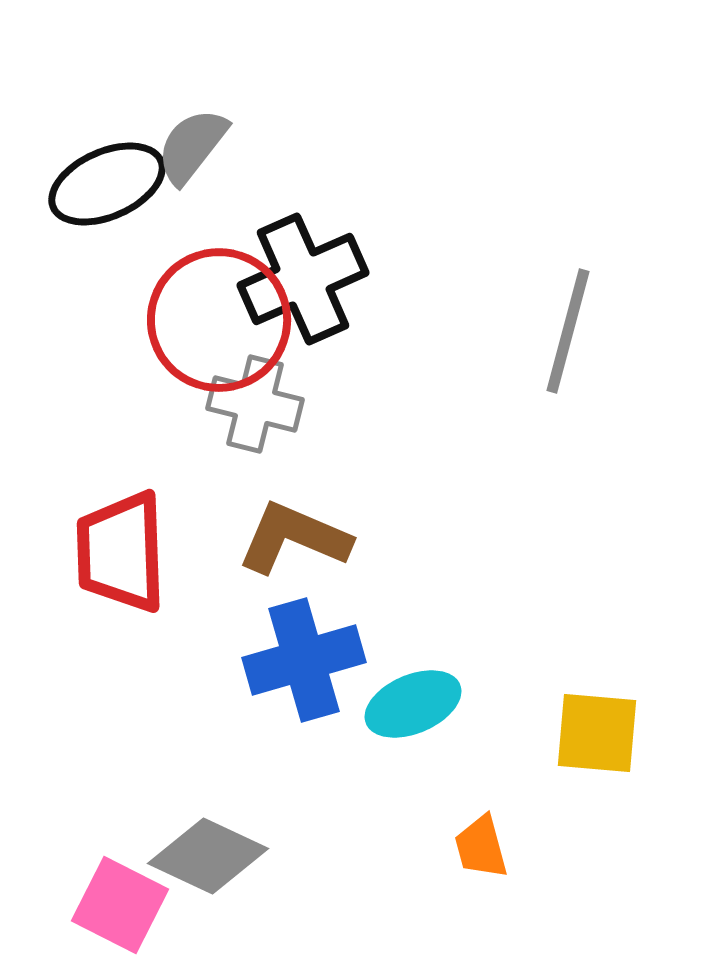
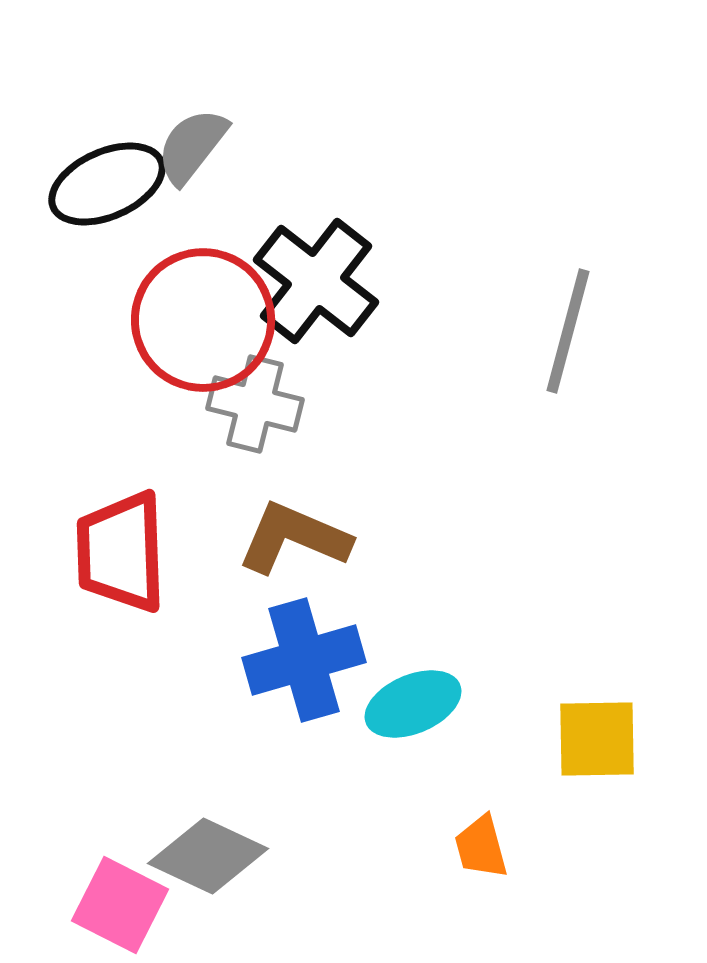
black cross: moved 13 px right, 2 px down; rotated 28 degrees counterclockwise
red circle: moved 16 px left
yellow square: moved 6 px down; rotated 6 degrees counterclockwise
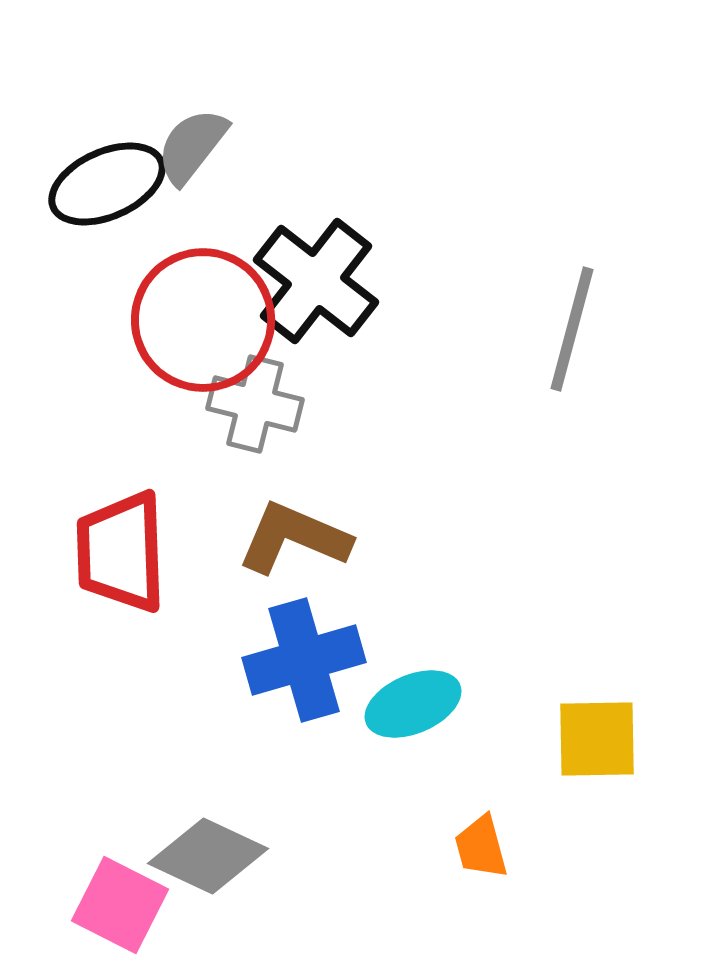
gray line: moved 4 px right, 2 px up
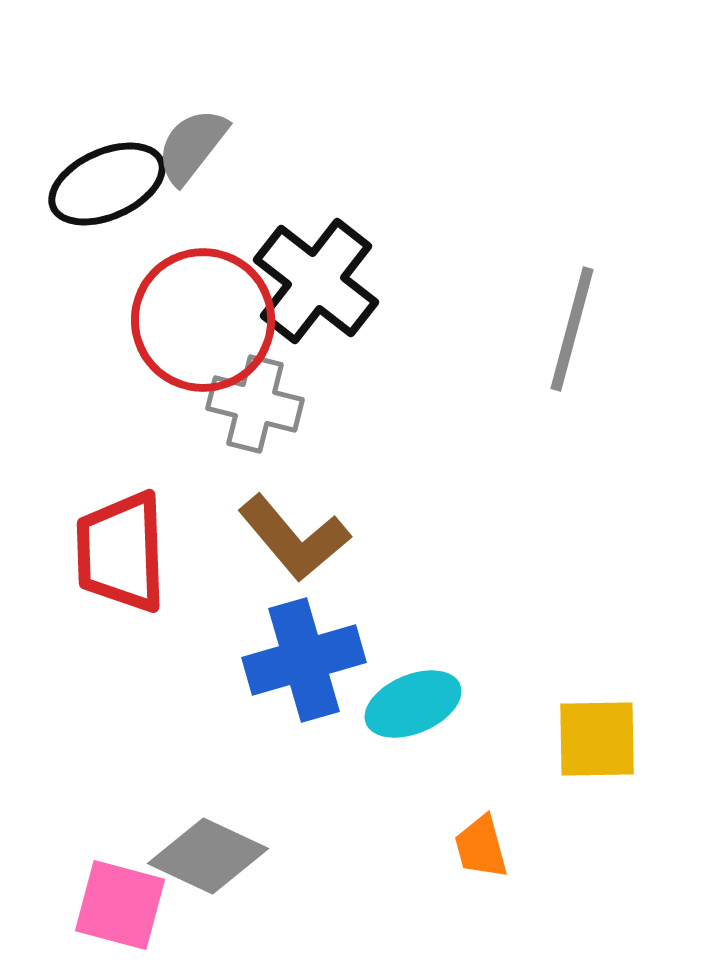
brown L-shape: rotated 153 degrees counterclockwise
pink square: rotated 12 degrees counterclockwise
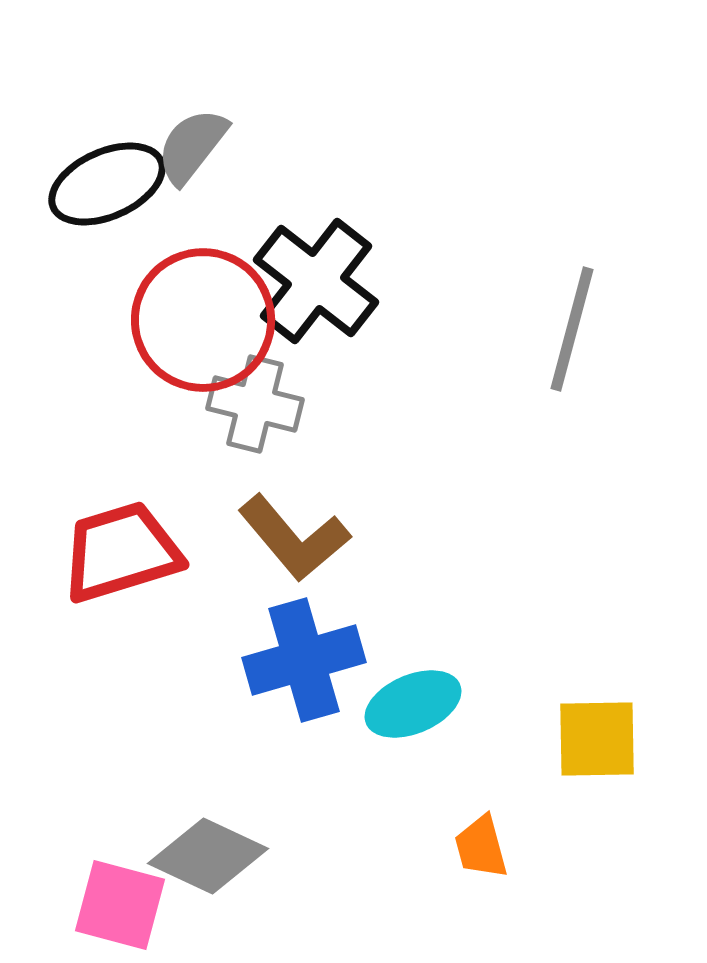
red trapezoid: rotated 75 degrees clockwise
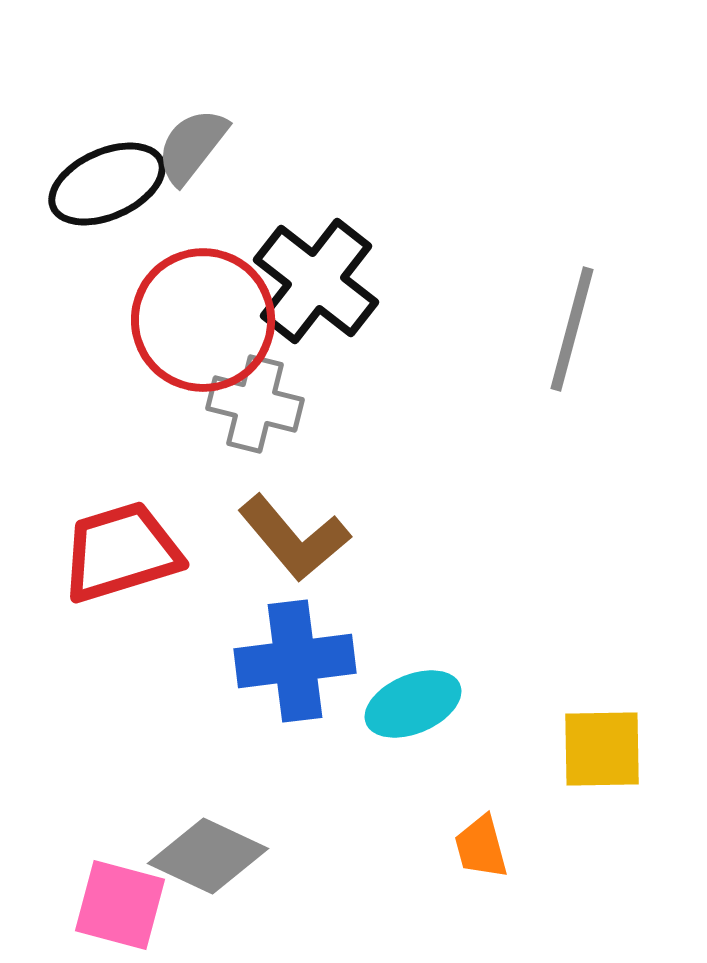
blue cross: moved 9 px left, 1 px down; rotated 9 degrees clockwise
yellow square: moved 5 px right, 10 px down
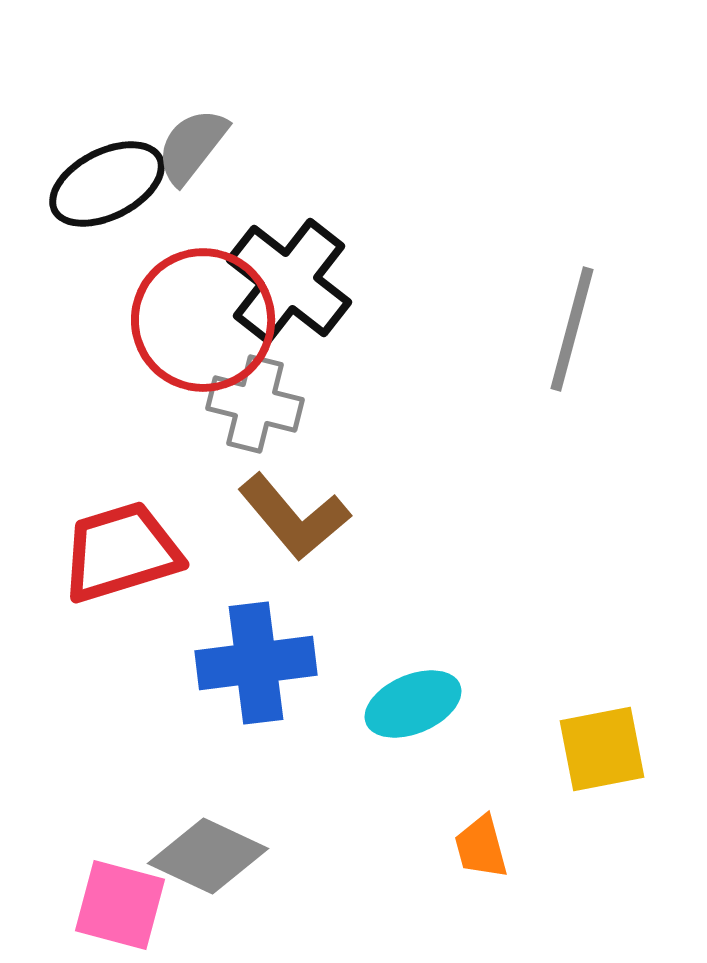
black ellipse: rotated 3 degrees counterclockwise
black cross: moved 27 px left
brown L-shape: moved 21 px up
blue cross: moved 39 px left, 2 px down
yellow square: rotated 10 degrees counterclockwise
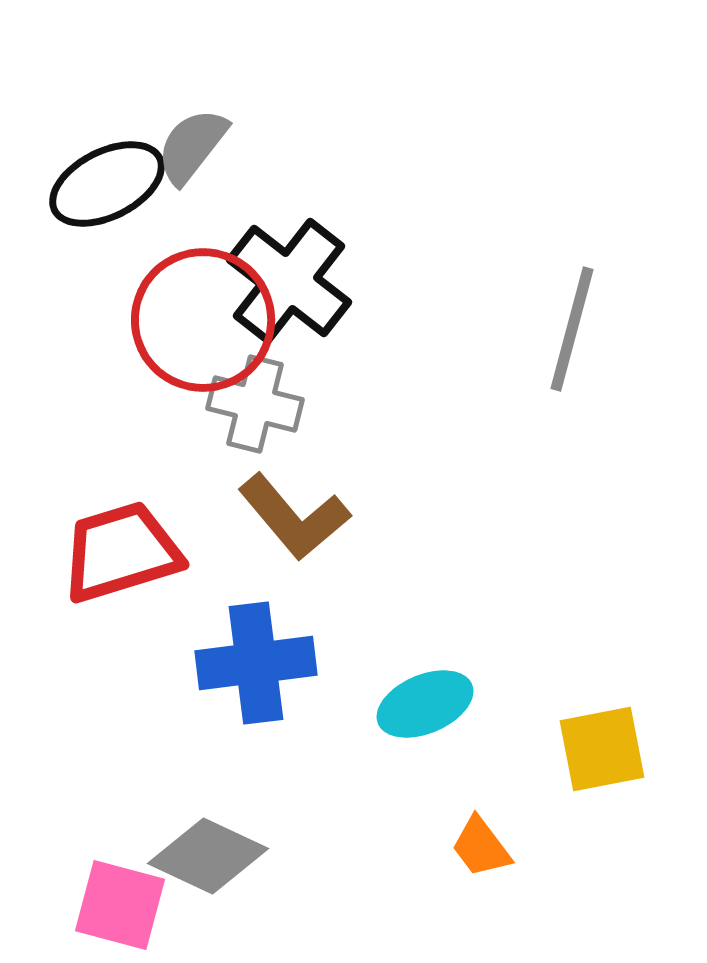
cyan ellipse: moved 12 px right
orange trapezoid: rotated 22 degrees counterclockwise
